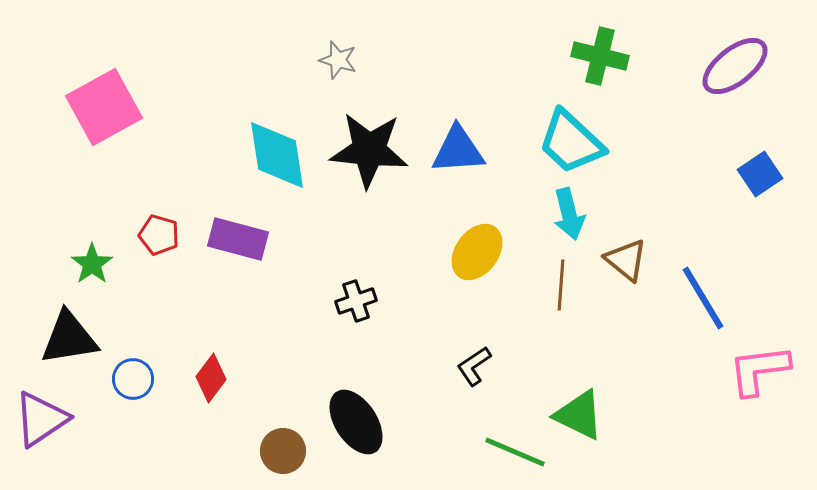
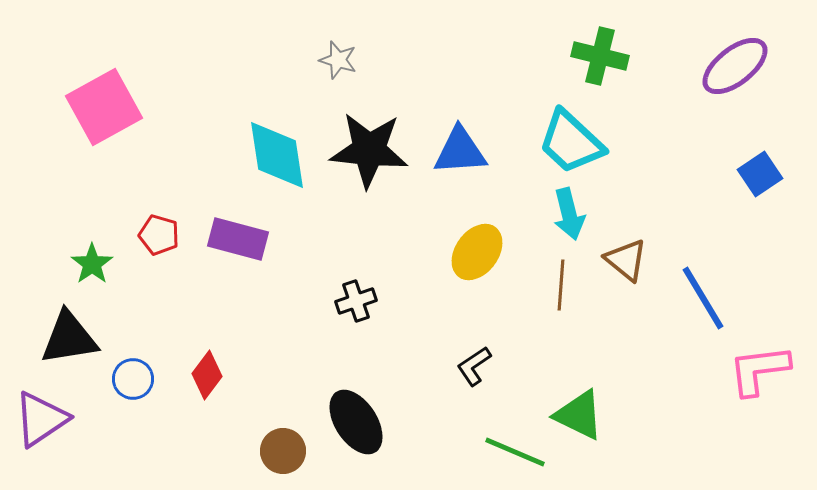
blue triangle: moved 2 px right, 1 px down
red diamond: moved 4 px left, 3 px up
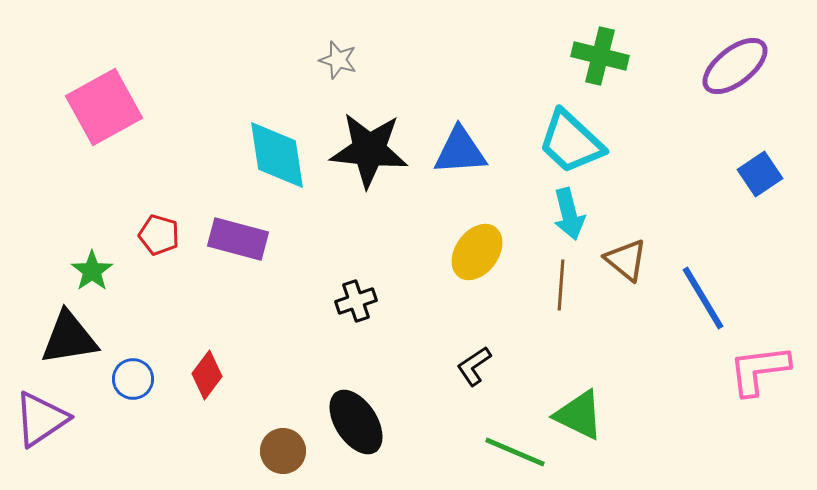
green star: moved 7 px down
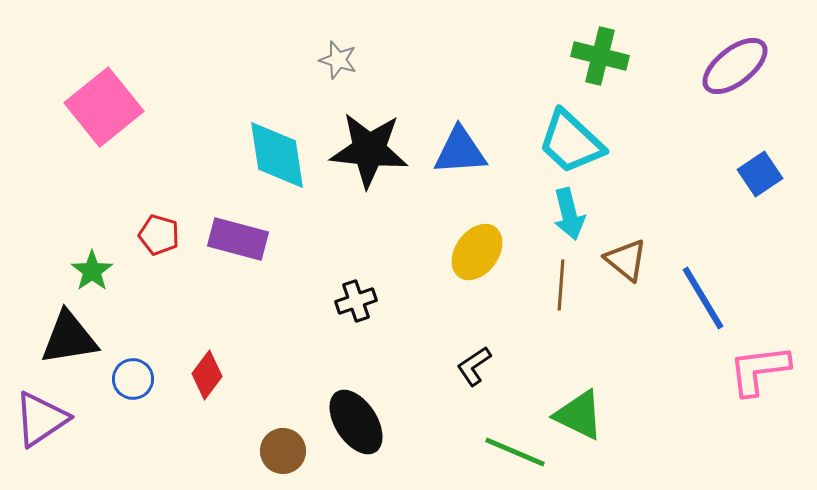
pink square: rotated 10 degrees counterclockwise
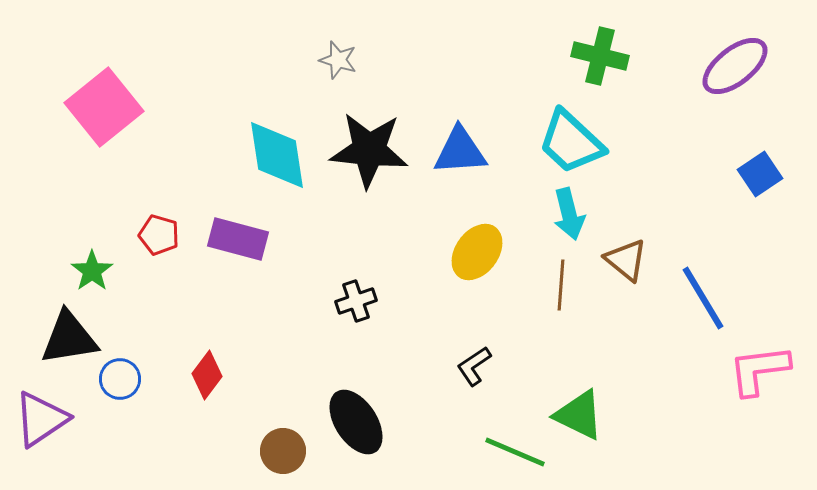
blue circle: moved 13 px left
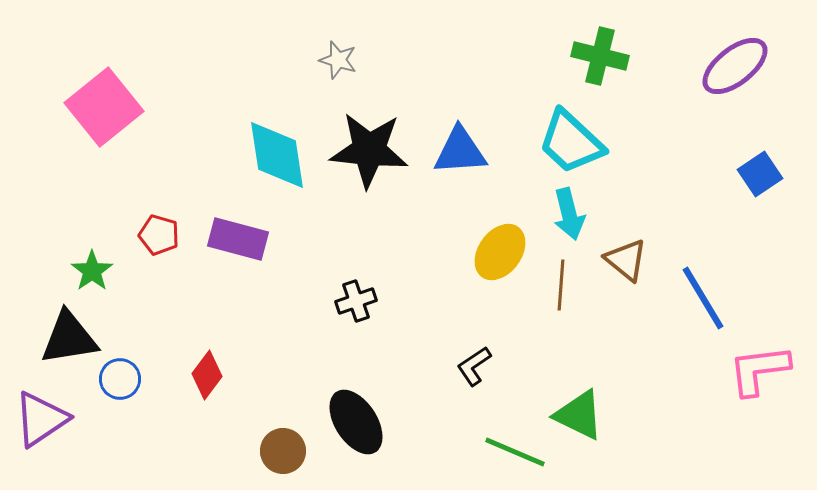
yellow ellipse: moved 23 px right
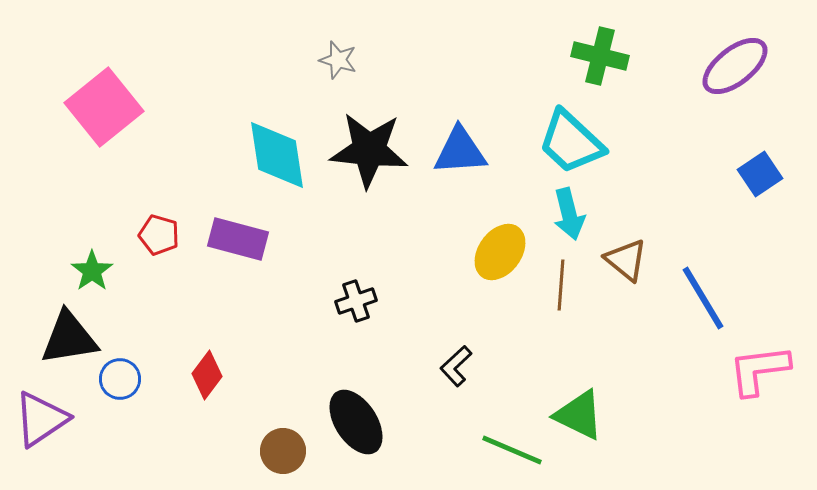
black L-shape: moved 18 px left; rotated 9 degrees counterclockwise
green line: moved 3 px left, 2 px up
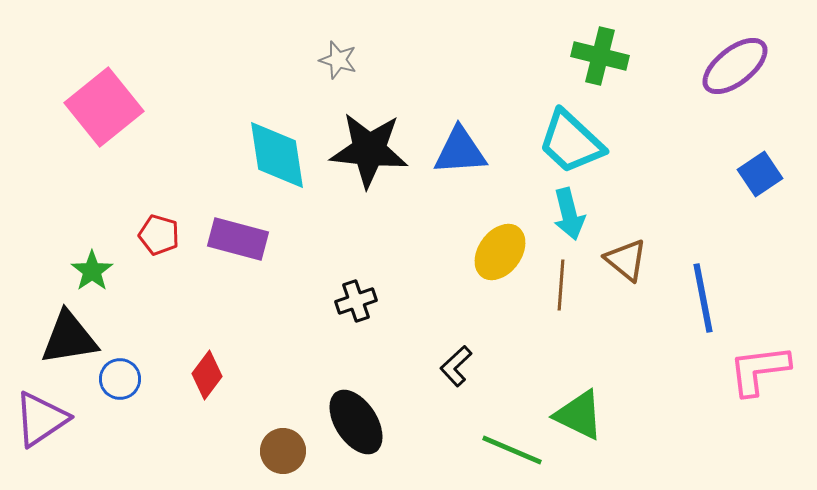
blue line: rotated 20 degrees clockwise
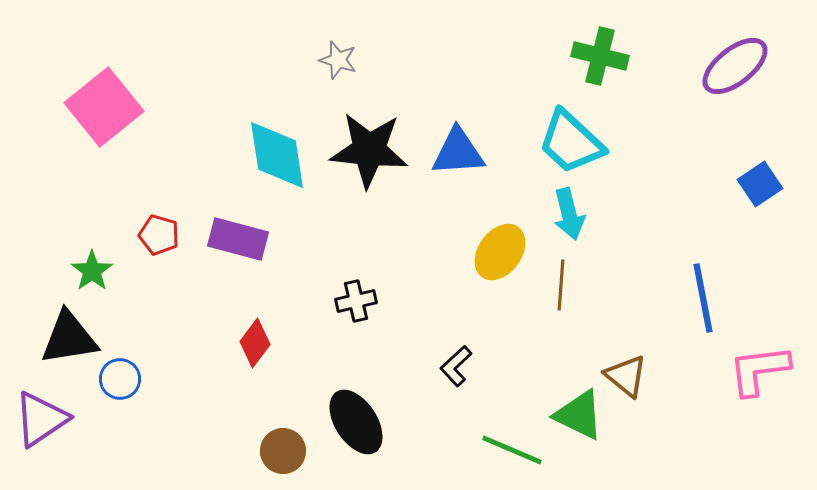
blue triangle: moved 2 px left, 1 px down
blue square: moved 10 px down
brown triangle: moved 116 px down
black cross: rotated 6 degrees clockwise
red diamond: moved 48 px right, 32 px up
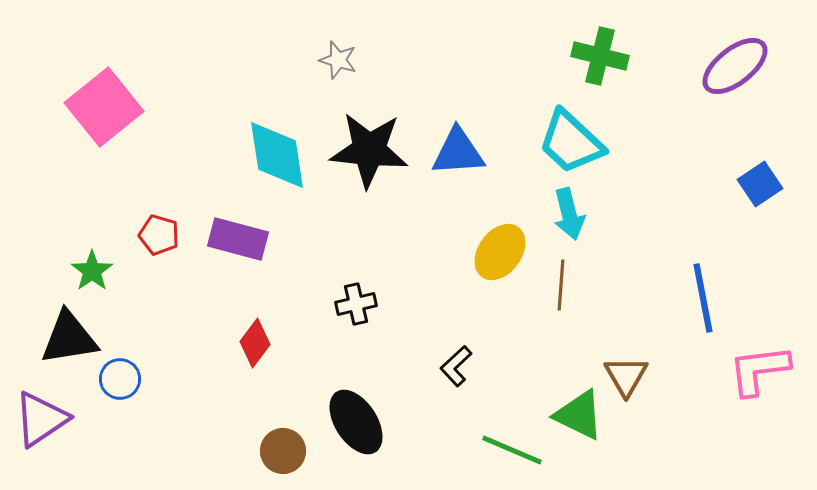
black cross: moved 3 px down
brown triangle: rotated 21 degrees clockwise
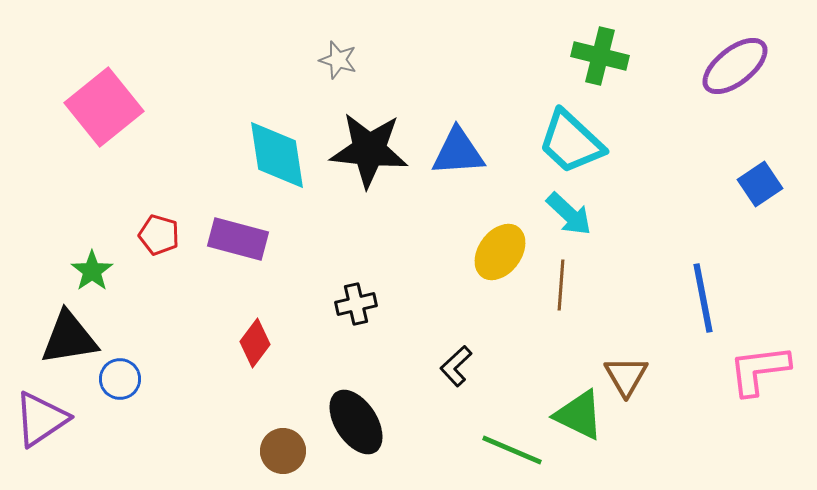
cyan arrow: rotated 33 degrees counterclockwise
